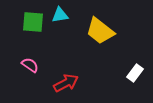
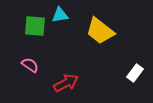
green square: moved 2 px right, 4 px down
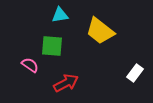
green square: moved 17 px right, 20 px down
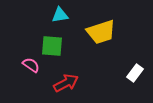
yellow trapezoid: moved 1 px right, 1 px down; rotated 56 degrees counterclockwise
pink semicircle: moved 1 px right
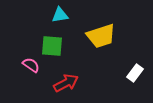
yellow trapezoid: moved 4 px down
